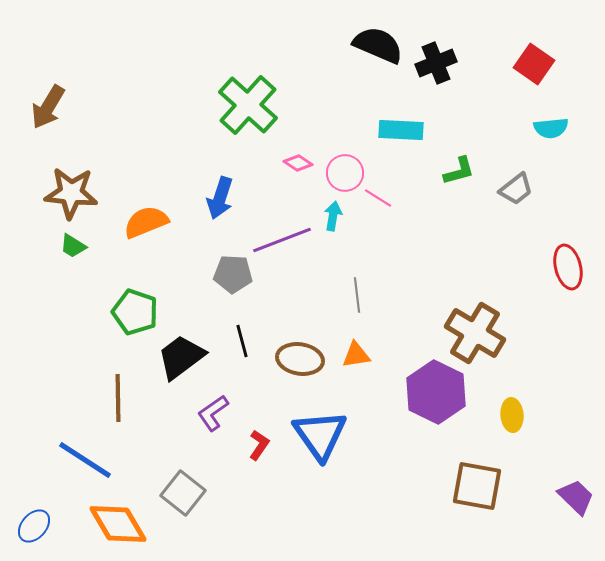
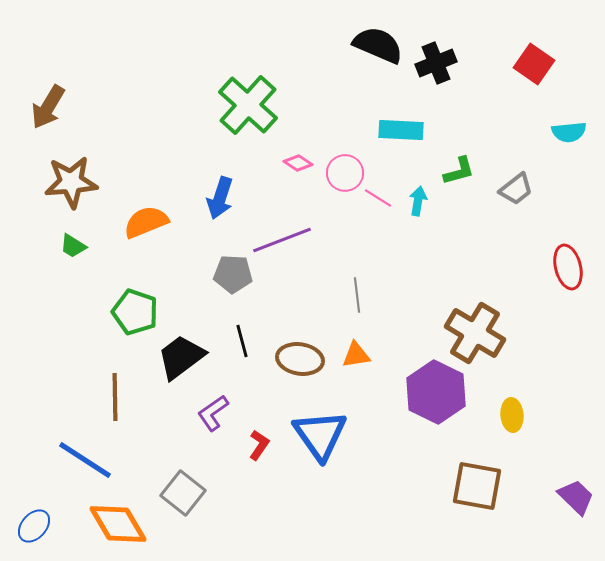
cyan semicircle: moved 18 px right, 4 px down
brown star: moved 11 px up; rotated 10 degrees counterclockwise
cyan arrow: moved 85 px right, 15 px up
brown line: moved 3 px left, 1 px up
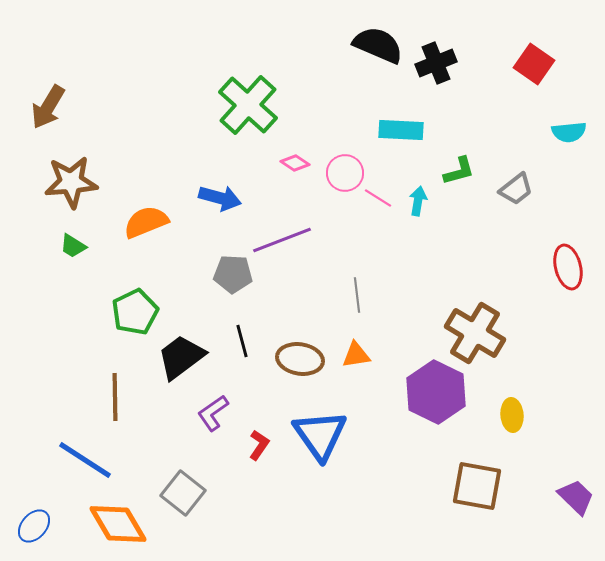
pink diamond: moved 3 px left
blue arrow: rotated 93 degrees counterclockwise
green pentagon: rotated 27 degrees clockwise
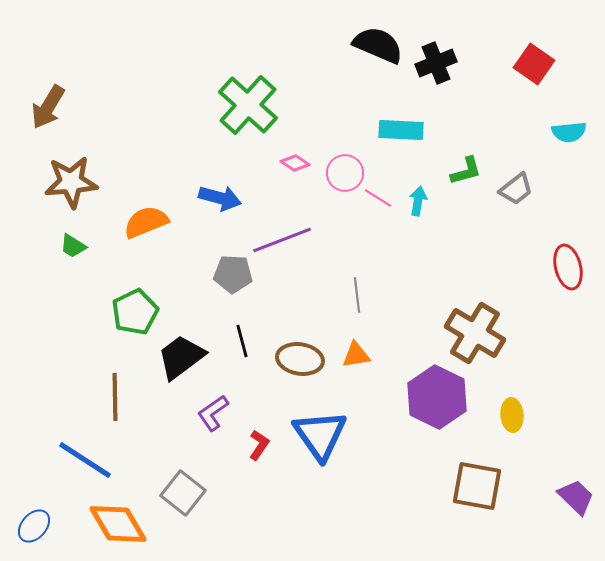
green L-shape: moved 7 px right
purple hexagon: moved 1 px right, 5 px down
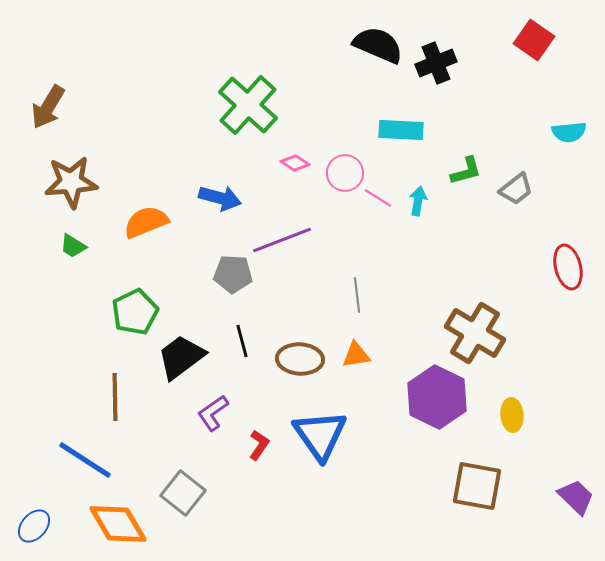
red square: moved 24 px up
brown ellipse: rotated 6 degrees counterclockwise
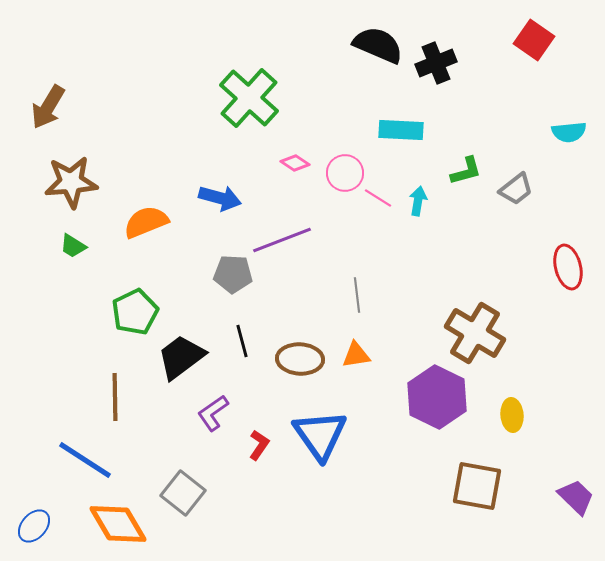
green cross: moved 1 px right, 7 px up
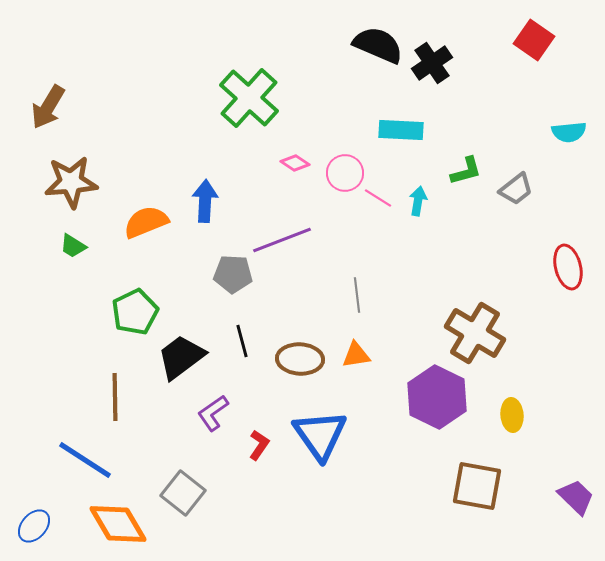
black cross: moved 4 px left; rotated 12 degrees counterclockwise
blue arrow: moved 15 px left, 3 px down; rotated 102 degrees counterclockwise
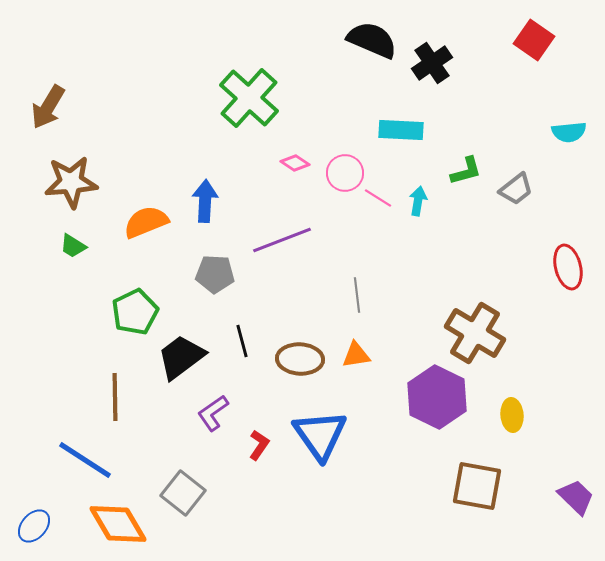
black semicircle: moved 6 px left, 5 px up
gray pentagon: moved 18 px left
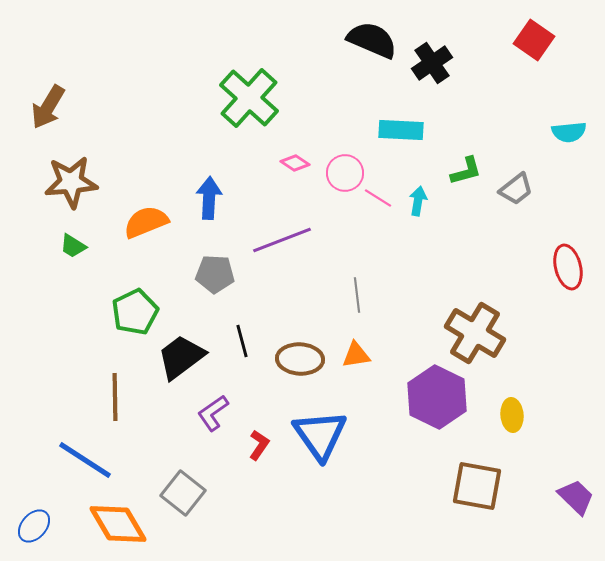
blue arrow: moved 4 px right, 3 px up
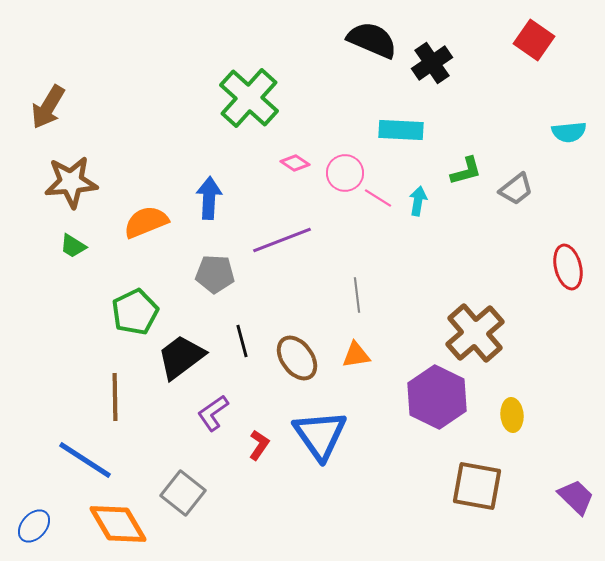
brown cross: rotated 18 degrees clockwise
brown ellipse: moved 3 px left, 1 px up; rotated 51 degrees clockwise
